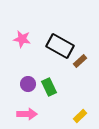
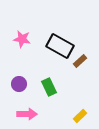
purple circle: moved 9 px left
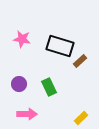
black rectangle: rotated 12 degrees counterclockwise
yellow rectangle: moved 1 px right, 2 px down
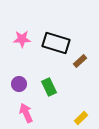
pink star: rotated 12 degrees counterclockwise
black rectangle: moved 4 px left, 3 px up
pink arrow: moved 1 px left, 1 px up; rotated 114 degrees counterclockwise
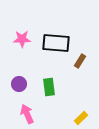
black rectangle: rotated 12 degrees counterclockwise
brown rectangle: rotated 16 degrees counterclockwise
green rectangle: rotated 18 degrees clockwise
pink arrow: moved 1 px right, 1 px down
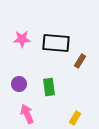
yellow rectangle: moved 6 px left; rotated 16 degrees counterclockwise
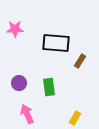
pink star: moved 7 px left, 10 px up
purple circle: moved 1 px up
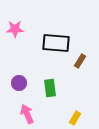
green rectangle: moved 1 px right, 1 px down
